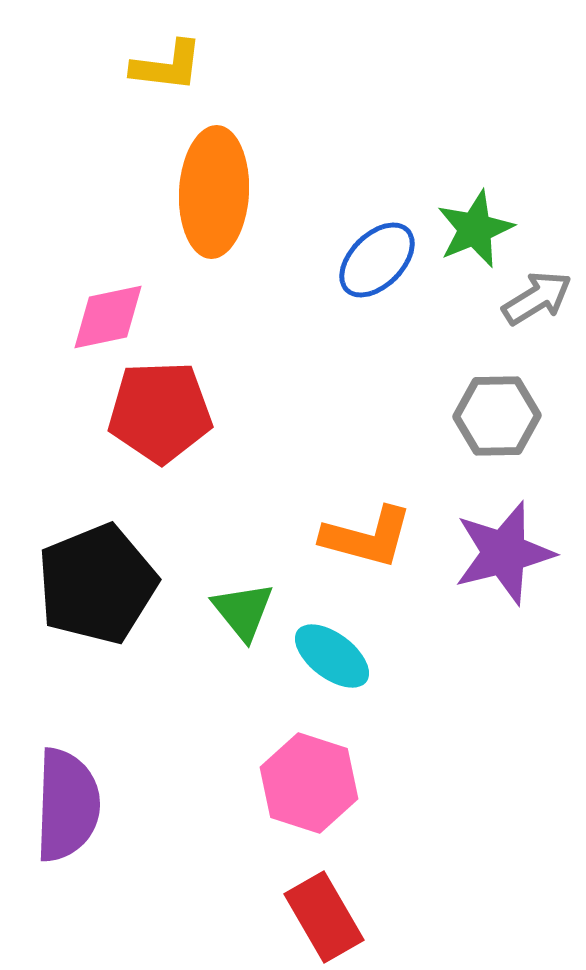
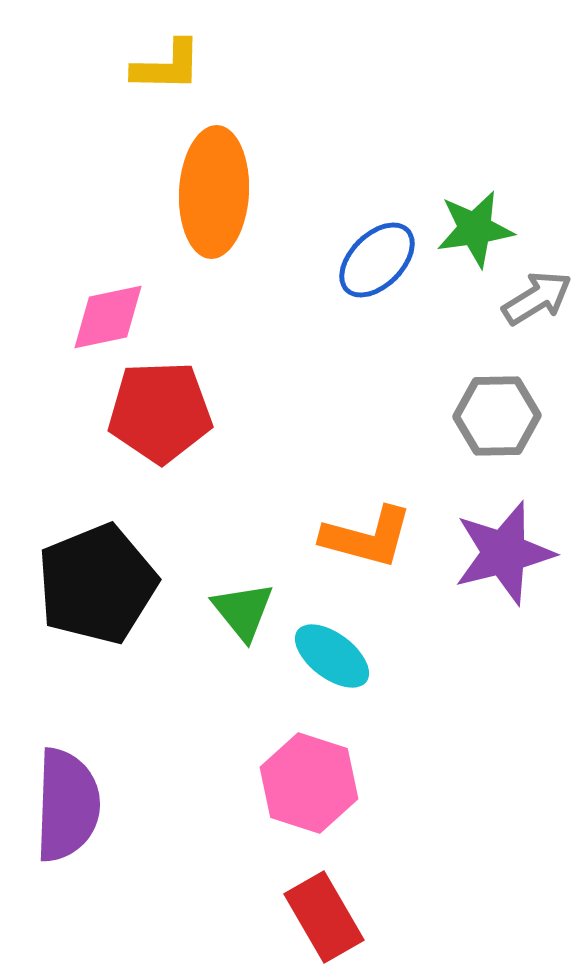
yellow L-shape: rotated 6 degrees counterclockwise
green star: rotated 14 degrees clockwise
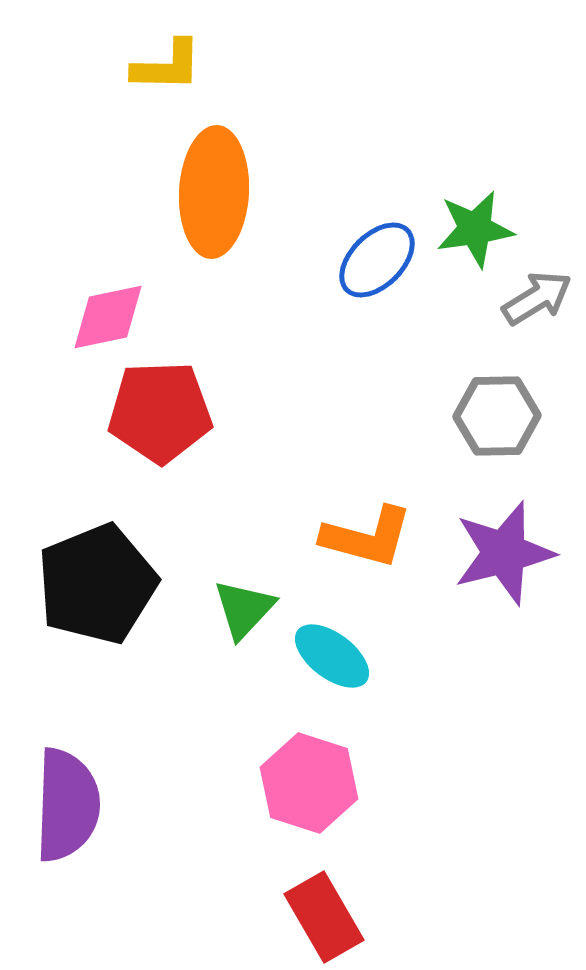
green triangle: moved 1 px right, 2 px up; rotated 22 degrees clockwise
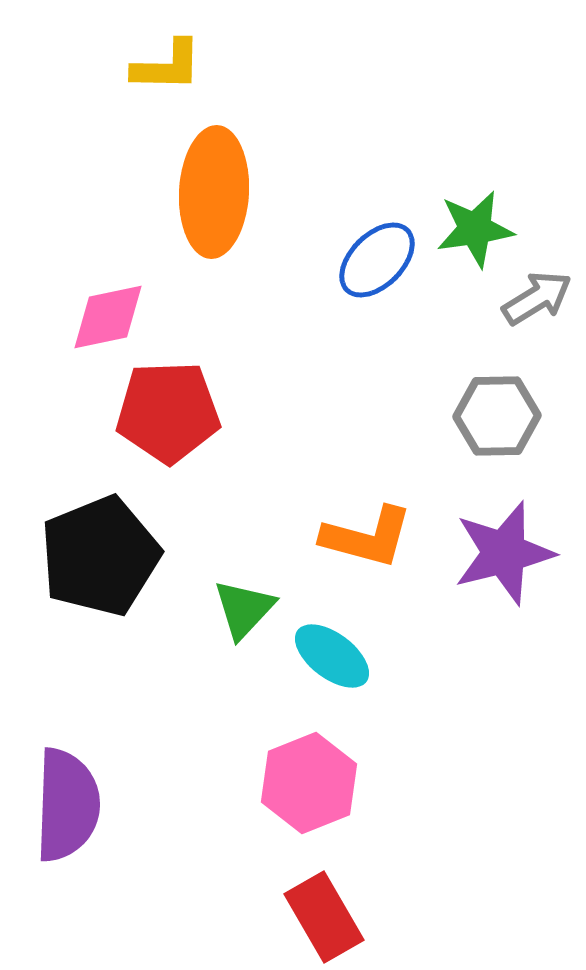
red pentagon: moved 8 px right
black pentagon: moved 3 px right, 28 px up
pink hexagon: rotated 20 degrees clockwise
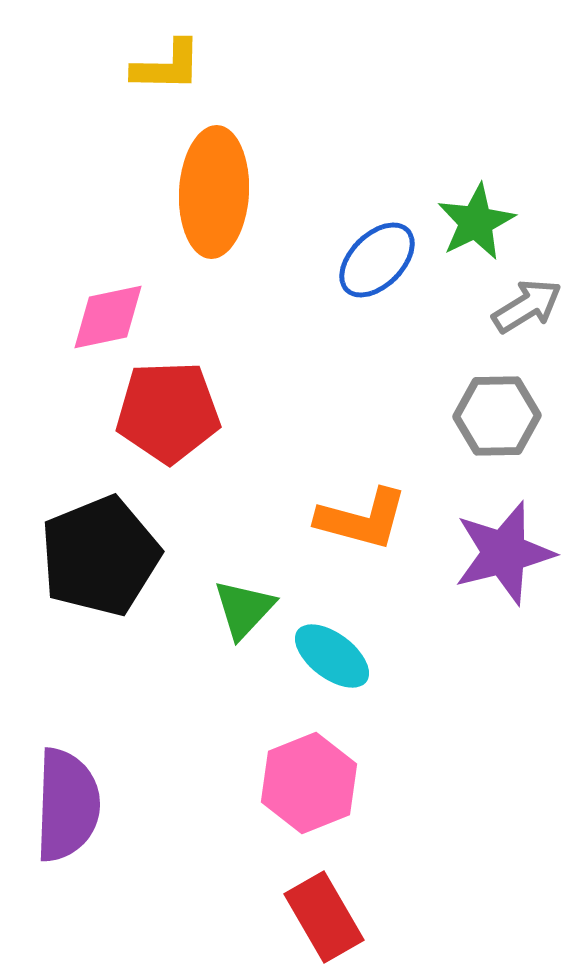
green star: moved 1 px right, 7 px up; rotated 18 degrees counterclockwise
gray arrow: moved 10 px left, 8 px down
orange L-shape: moved 5 px left, 18 px up
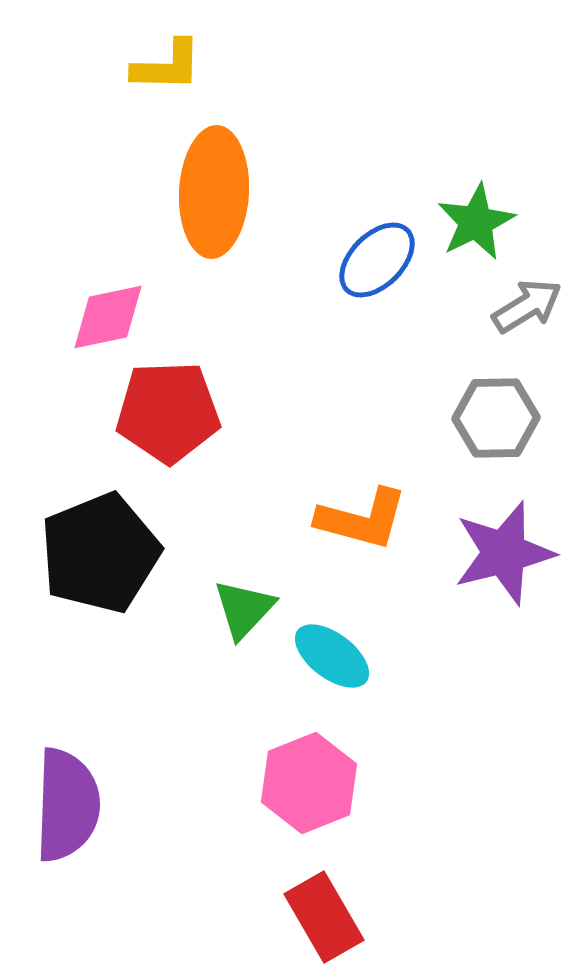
gray hexagon: moved 1 px left, 2 px down
black pentagon: moved 3 px up
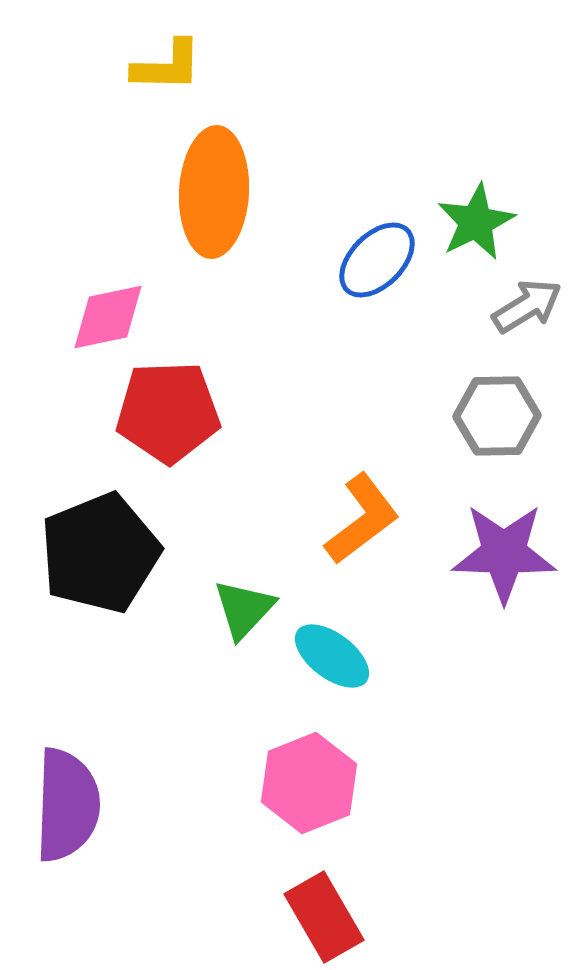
gray hexagon: moved 1 px right, 2 px up
orange L-shape: rotated 52 degrees counterclockwise
purple star: rotated 16 degrees clockwise
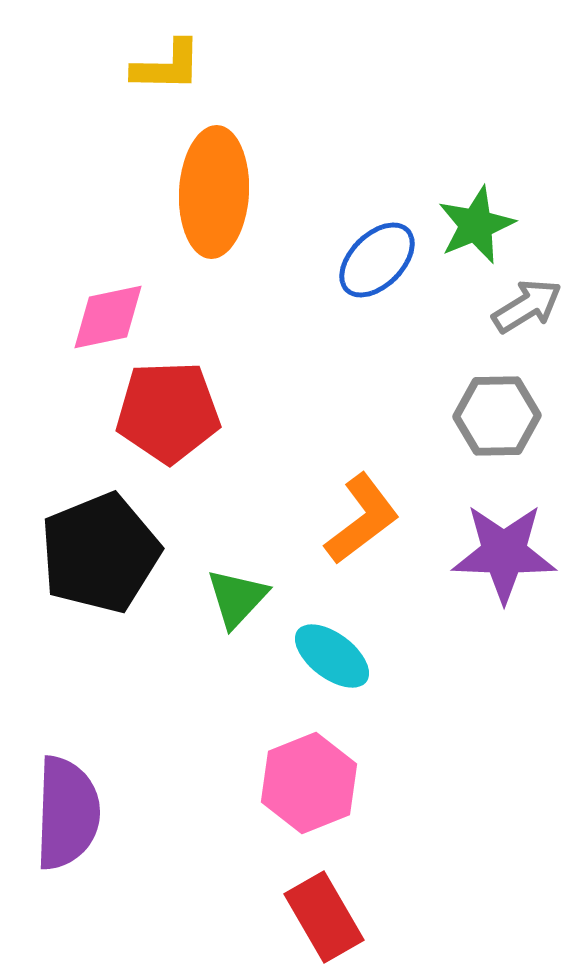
green star: moved 3 px down; rotated 4 degrees clockwise
green triangle: moved 7 px left, 11 px up
purple semicircle: moved 8 px down
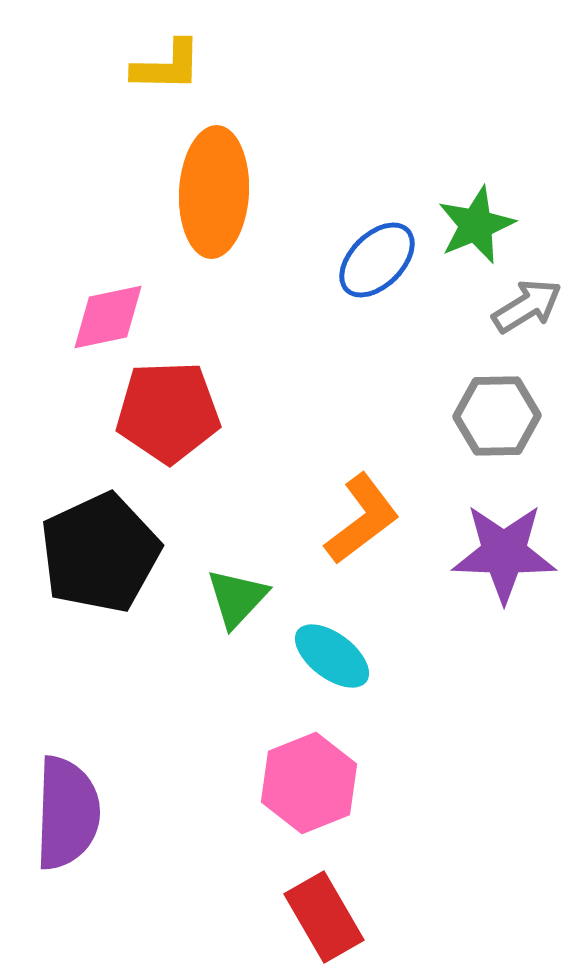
black pentagon: rotated 3 degrees counterclockwise
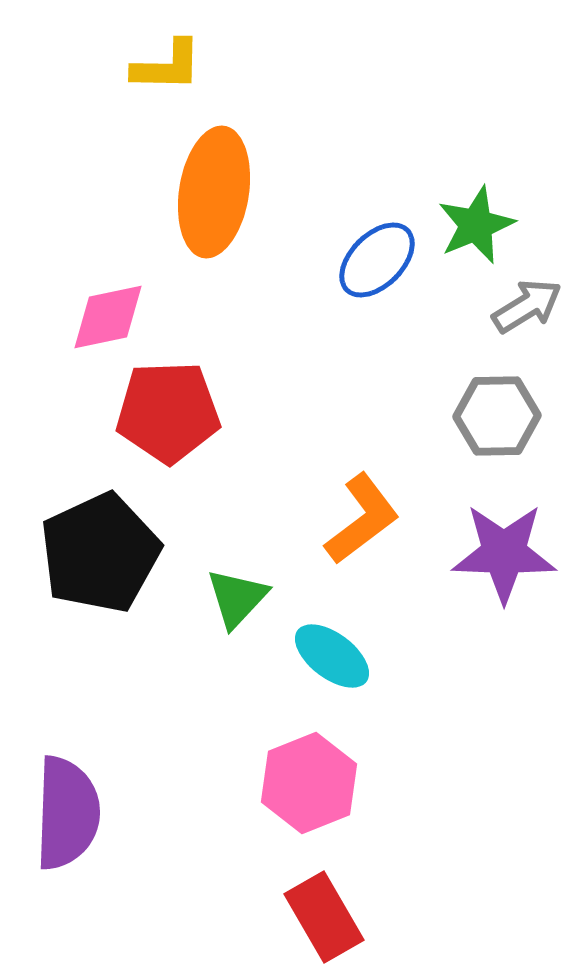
orange ellipse: rotated 6 degrees clockwise
